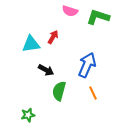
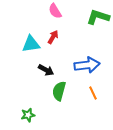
pink semicircle: moved 15 px left; rotated 42 degrees clockwise
blue arrow: rotated 60 degrees clockwise
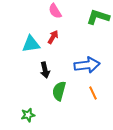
black arrow: moved 1 px left; rotated 49 degrees clockwise
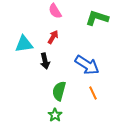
green L-shape: moved 1 px left, 1 px down
cyan triangle: moved 7 px left
blue arrow: rotated 40 degrees clockwise
black arrow: moved 9 px up
green star: moved 27 px right; rotated 24 degrees counterclockwise
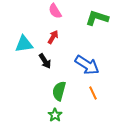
black arrow: rotated 21 degrees counterclockwise
